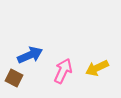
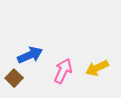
brown square: rotated 18 degrees clockwise
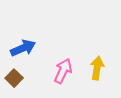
blue arrow: moved 7 px left, 7 px up
yellow arrow: rotated 125 degrees clockwise
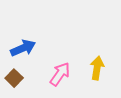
pink arrow: moved 3 px left, 3 px down; rotated 10 degrees clockwise
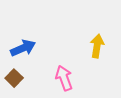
yellow arrow: moved 22 px up
pink arrow: moved 4 px right, 4 px down; rotated 55 degrees counterclockwise
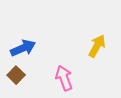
yellow arrow: rotated 20 degrees clockwise
brown square: moved 2 px right, 3 px up
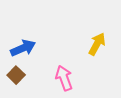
yellow arrow: moved 2 px up
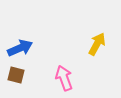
blue arrow: moved 3 px left
brown square: rotated 30 degrees counterclockwise
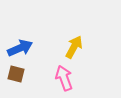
yellow arrow: moved 23 px left, 3 px down
brown square: moved 1 px up
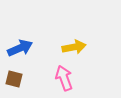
yellow arrow: rotated 50 degrees clockwise
brown square: moved 2 px left, 5 px down
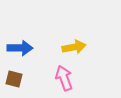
blue arrow: rotated 25 degrees clockwise
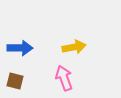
brown square: moved 1 px right, 2 px down
